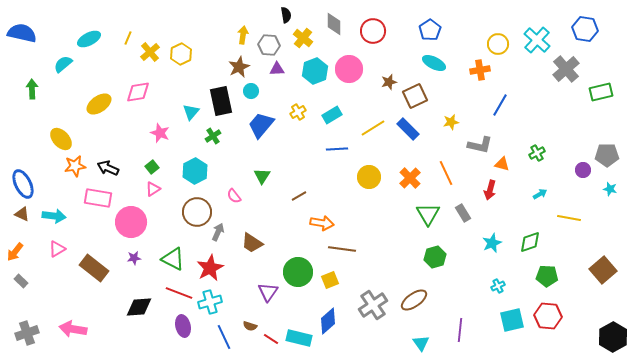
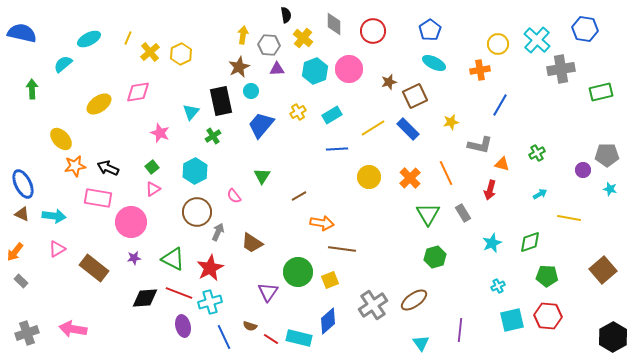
gray cross at (566, 69): moved 5 px left; rotated 32 degrees clockwise
black diamond at (139, 307): moved 6 px right, 9 px up
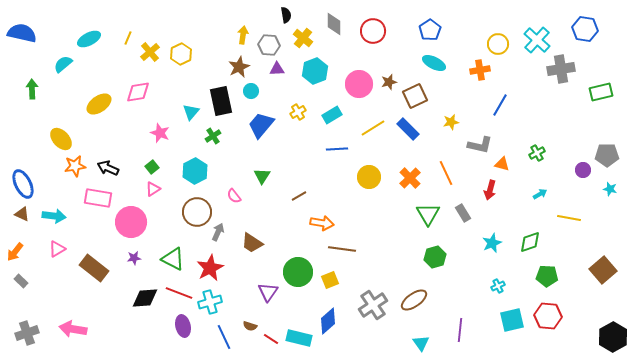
pink circle at (349, 69): moved 10 px right, 15 px down
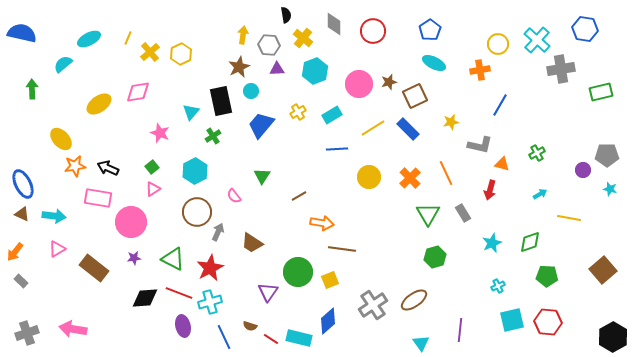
red hexagon at (548, 316): moved 6 px down
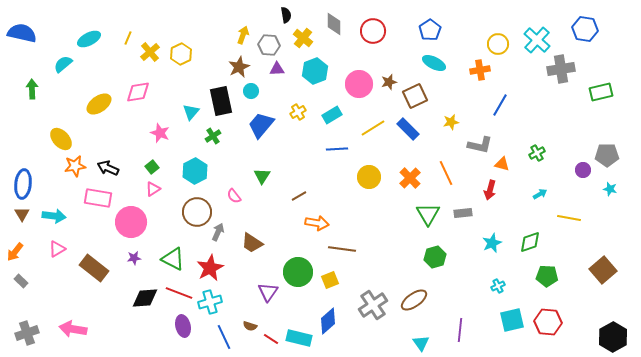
yellow arrow at (243, 35): rotated 12 degrees clockwise
blue ellipse at (23, 184): rotated 32 degrees clockwise
gray rectangle at (463, 213): rotated 66 degrees counterclockwise
brown triangle at (22, 214): rotated 35 degrees clockwise
orange arrow at (322, 223): moved 5 px left
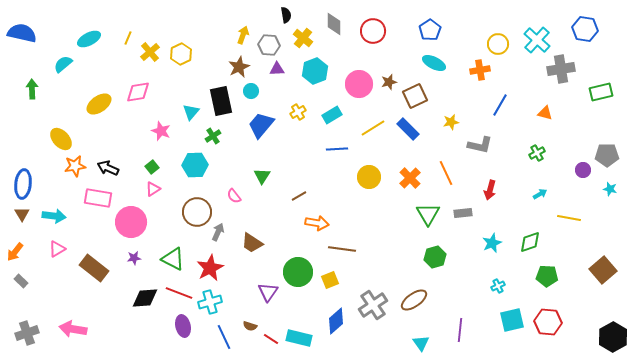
pink star at (160, 133): moved 1 px right, 2 px up
orange triangle at (502, 164): moved 43 px right, 51 px up
cyan hexagon at (195, 171): moved 6 px up; rotated 25 degrees clockwise
blue diamond at (328, 321): moved 8 px right
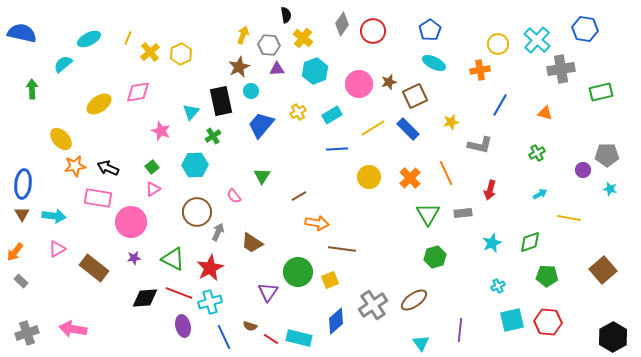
gray diamond at (334, 24): moved 8 px right; rotated 35 degrees clockwise
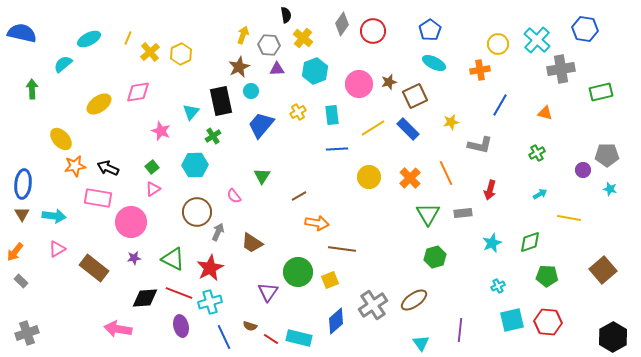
cyan rectangle at (332, 115): rotated 66 degrees counterclockwise
purple ellipse at (183, 326): moved 2 px left
pink arrow at (73, 329): moved 45 px right
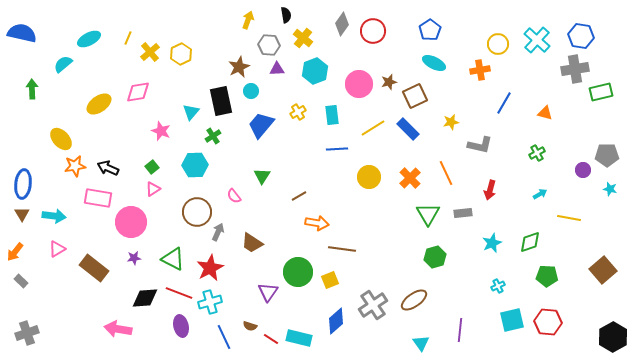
blue hexagon at (585, 29): moved 4 px left, 7 px down
yellow arrow at (243, 35): moved 5 px right, 15 px up
gray cross at (561, 69): moved 14 px right
blue line at (500, 105): moved 4 px right, 2 px up
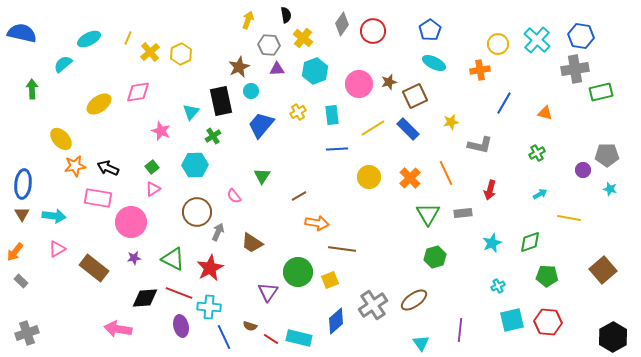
cyan cross at (210, 302): moved 1 px left, 5 px down; rotated 20 degrees clockwise
